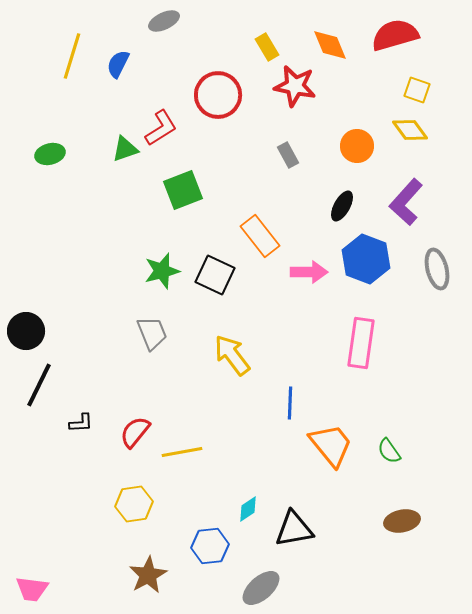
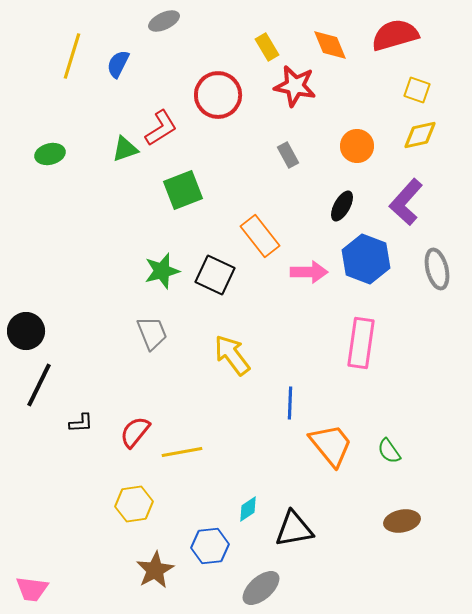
yellow diamond at (410, 130): moved 10 px right, 5 px down; rotated 66 degrees counterclockwise
brown star at (148, 575): moved 7 px right, 5 px up
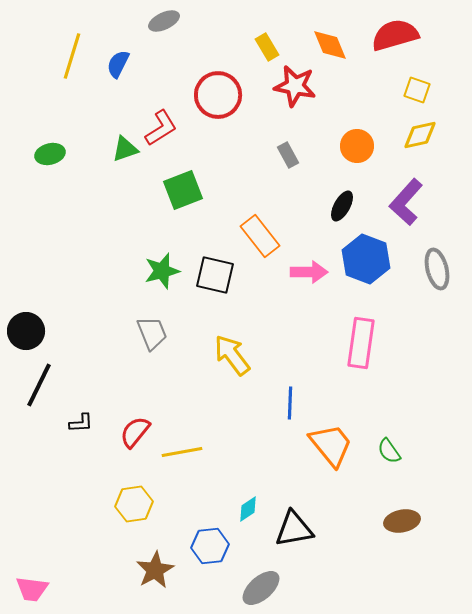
black square at (215, 275): rotated 12 degrees counterclockwise
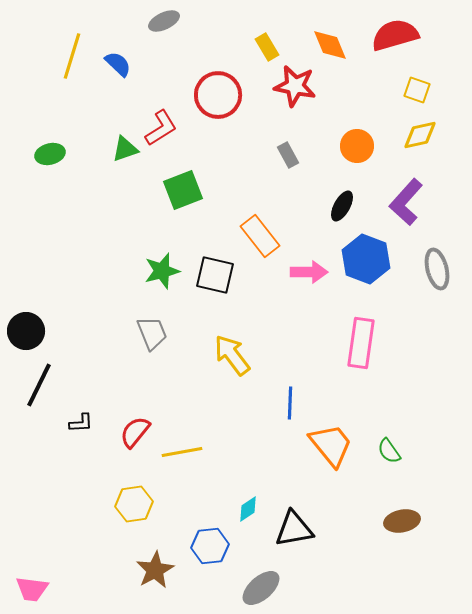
blue semicircle at (118, 64): rotated 108 degrees clockwise
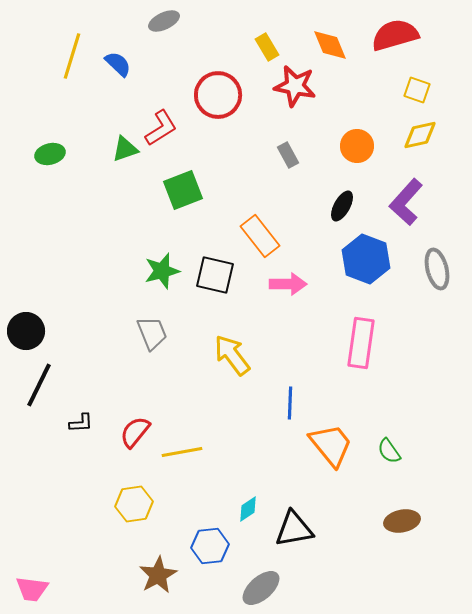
pink arrow at (309, 272): moved 21 px left, 12 px down
brown star at (155, 570): moved 3 px right, 5 px down
